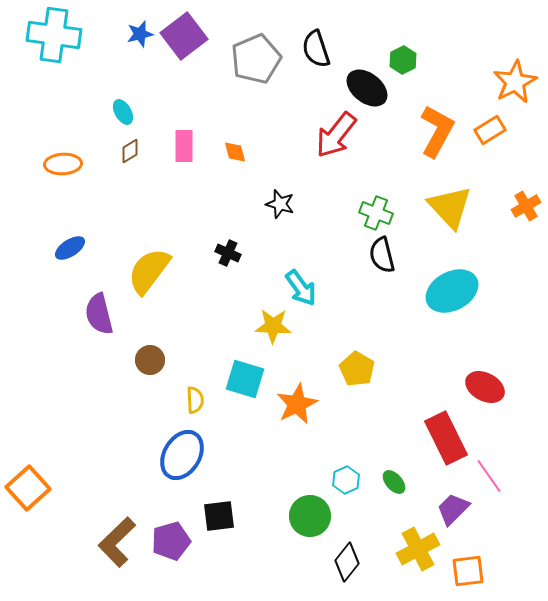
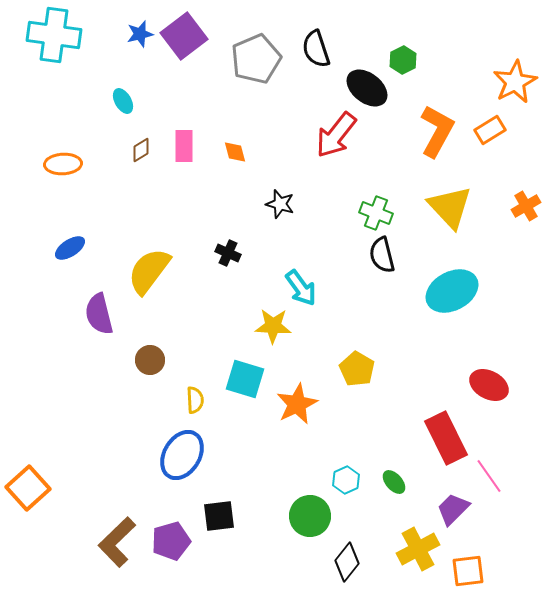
cyan ellipse at (123, 112): moved 11 px up
brown diamond at (130, 151): moved 11 px right, 1 px up
red ellipse at (485, 387): moved 4 px right, 2 px up
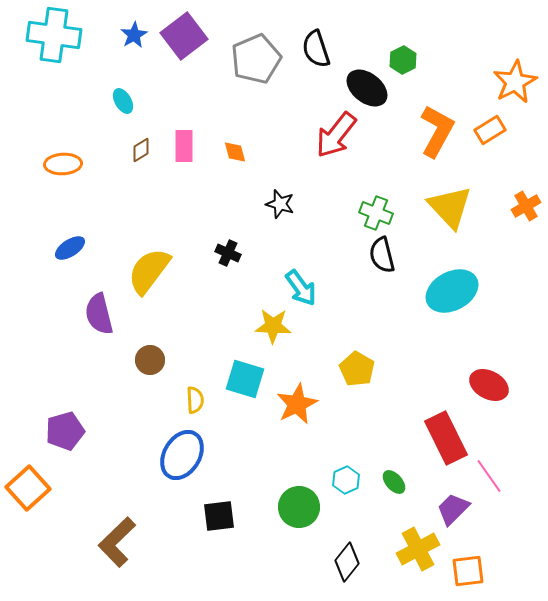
blue star at (140, 34): moved 6 px left, 1 px down; rotated 16 degrees counterclockwise
green circle at (310, 516): moved 11 px left, 9 px up
purple pentagon at (171, 541): moved 106 px left, 110 px up
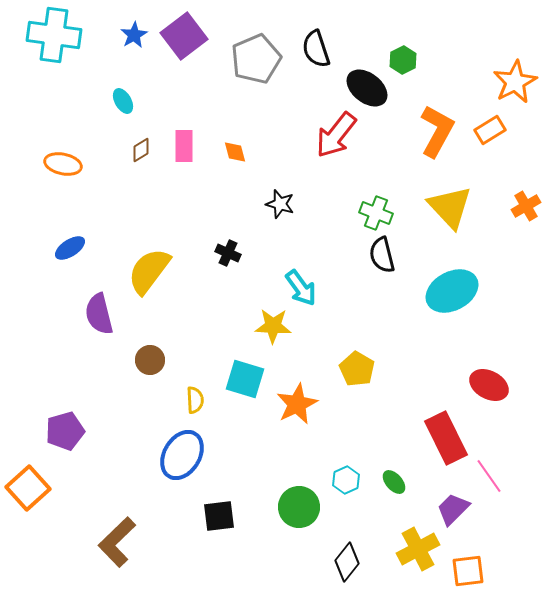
orange ellipse at (63, 164): rotated 15 degrees clockwise
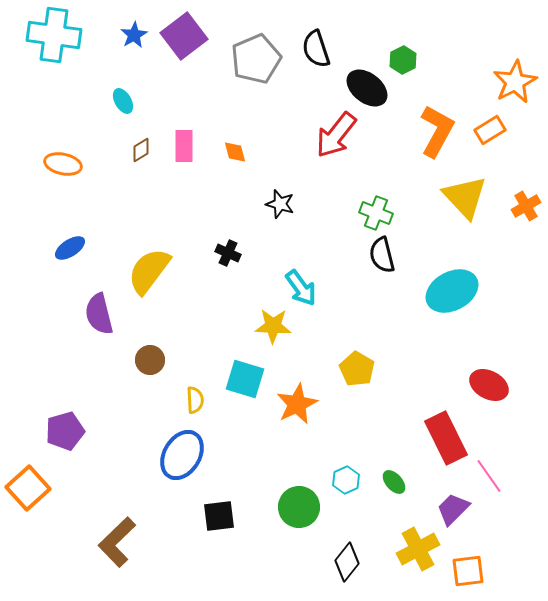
yellow triangle at (450, 207): moved 15 px right, 10 px up
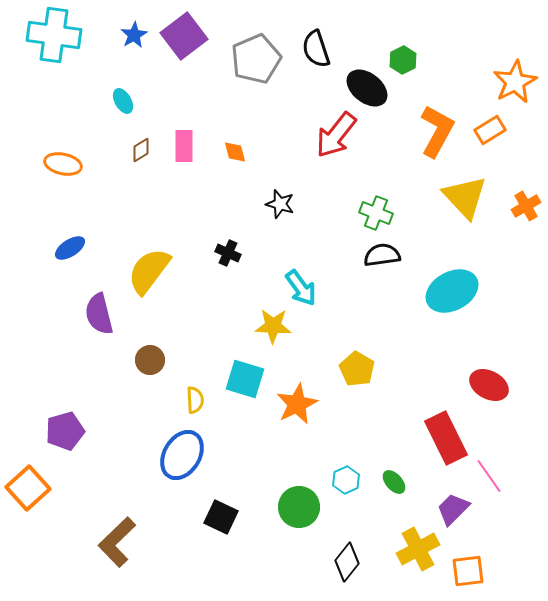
black semicircle at (382, 255): rotated 96 degrees clockwise
black square at (219, 516): moved 2 px right, 1 px down; rotated 32 degrees clockwise
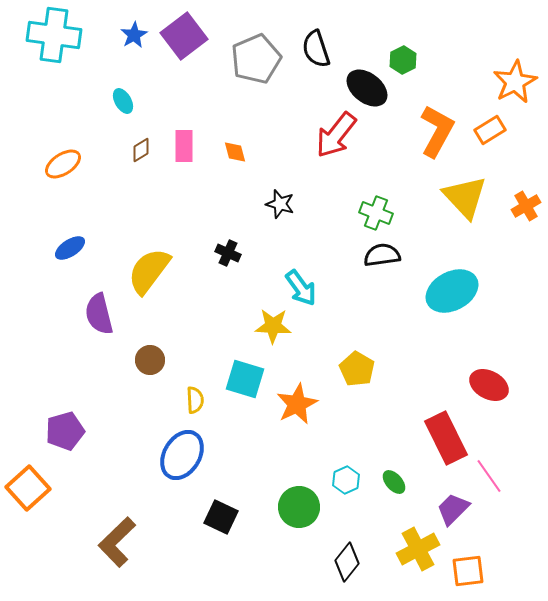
orange ellipse at (63, 164): rotated 45 degrees counterclockwise
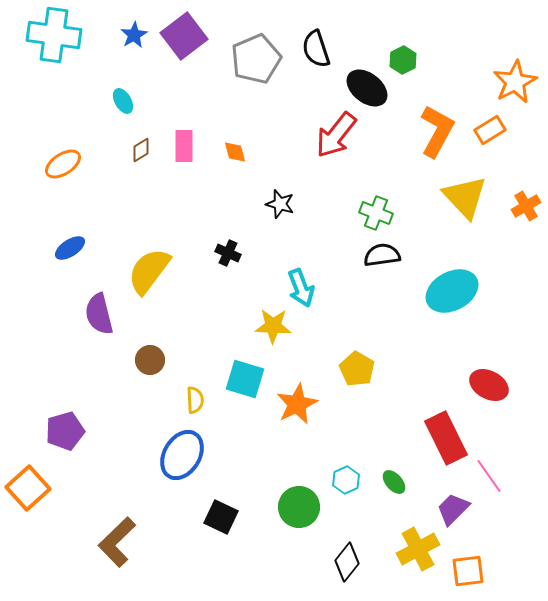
cyan arrow at (301, 288): rotated 15 degrees clockwise
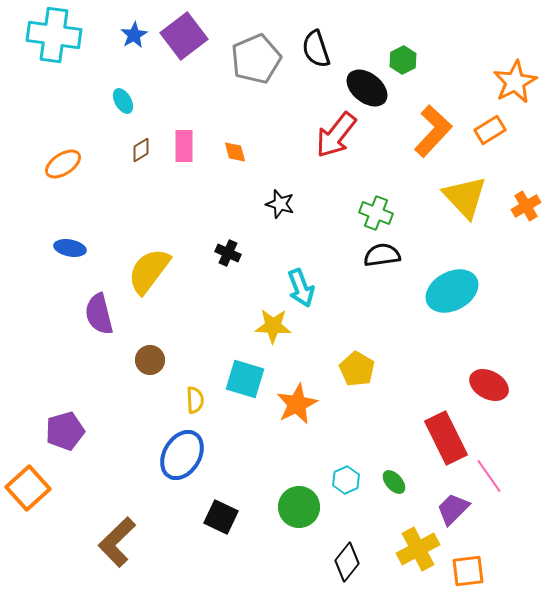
orange L-shape at (437, 131): moved 4 px left; rotated 14 degrees clockwise
blue ellipse at (70, 248): rotated 44 degrees clockwise
